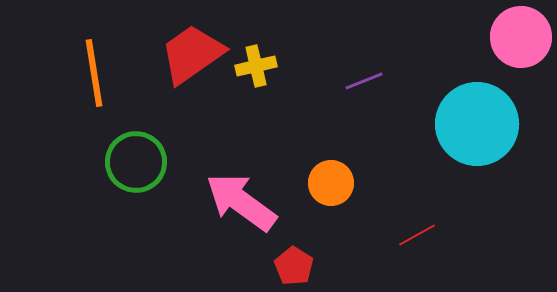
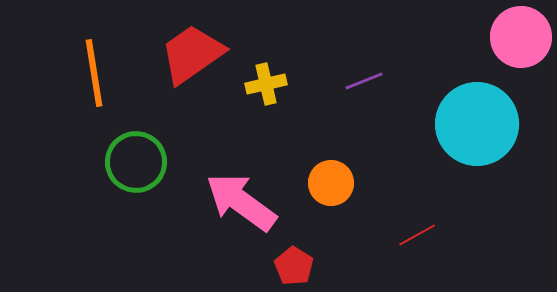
yellow cross: moved 10 px right, 18 px down
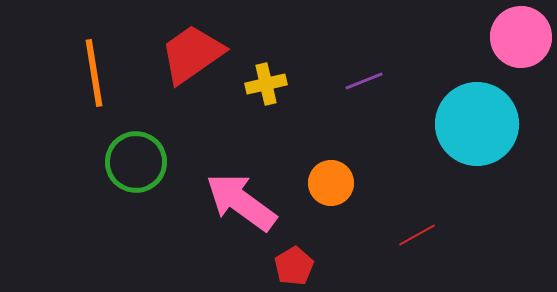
red pentagon: rotated 9 degrees clockwise
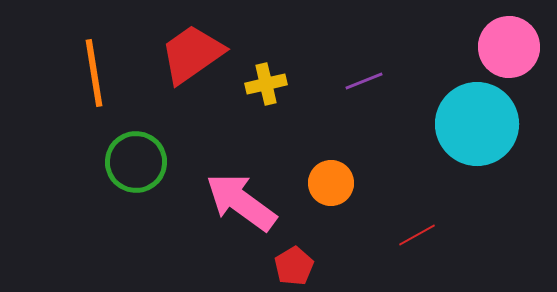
pink circle: moved 12 px left, 10 px down
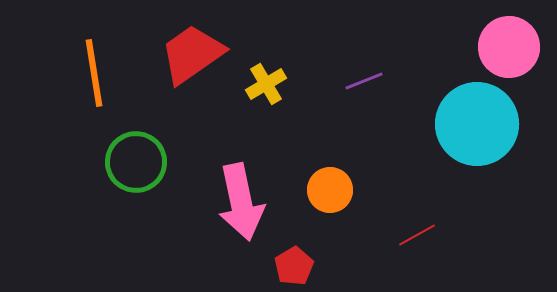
yellow cross: rotated 18 degrees counterclockwise
orange circle: moved 1 px left, 7 px down
pink arrow: rotated 138 degrees counterclockwise
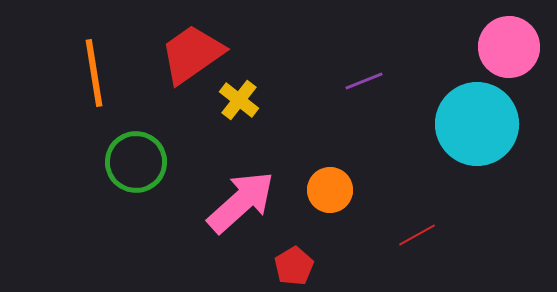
yellow cross: moved 27 px left, 16 px down; rotated 21 degrees counterclockwise
pink arrow: rotated 120 degrees counterclockwise
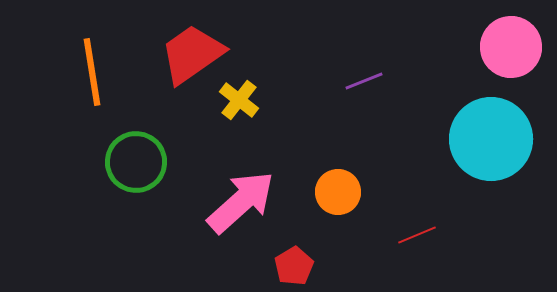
pink circle: moved 2 px right
orange line: moved 2 px left, 1 px up
cyan circle: moved 14 px right, 15 px down
orange circle: moved 8 px right, 2 px down
red line: rotated 6 degrees clockwise
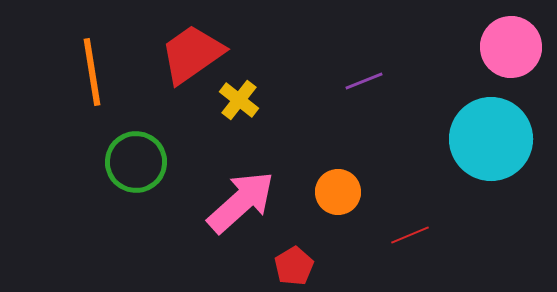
red line: moved 7 px left
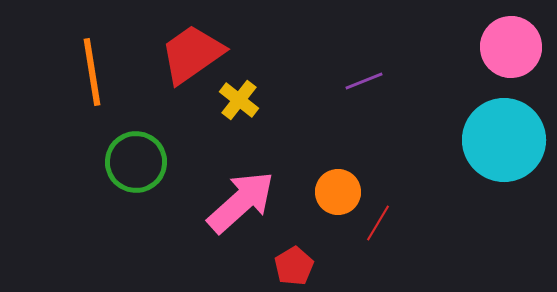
cyan circle: moved 13 px right, 1 px down
red line: moved 32 px left, 12 px up; rotated 36 degrees counterclockwise
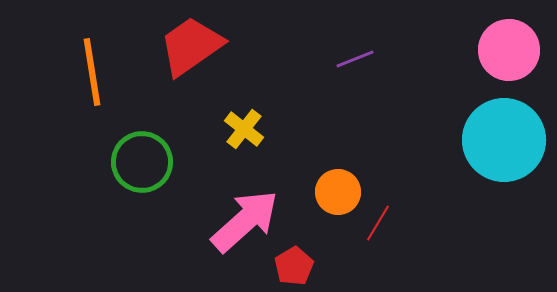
pink circle: moved 2 px left, 3 px down
red trapezoid: moved 1 px left, 8 px up
purple line: moved 9 px left, 22 px up
yellow cross: moved 5 px right, 29 px down
green circle: moved 6 px right
pink arrow: moved 4 px right, 19 px down
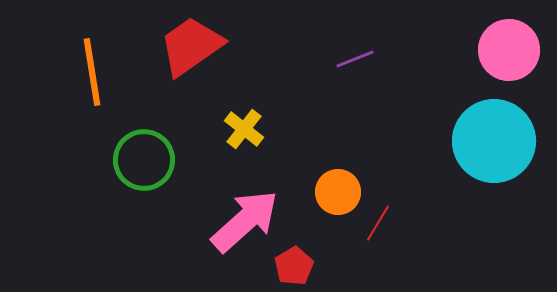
cyan circle: moved 10 px left, 1 px down
green circle: moved 2 px right, 2 px up
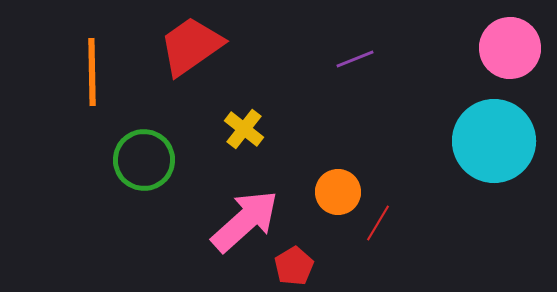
pink circle: moved 1 px right, 2 px up
orange line: rotated 8 degrees clockwise
